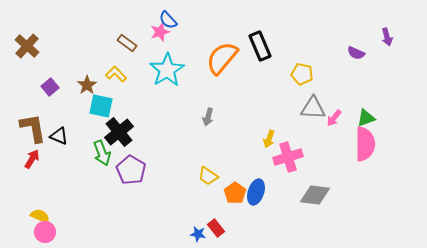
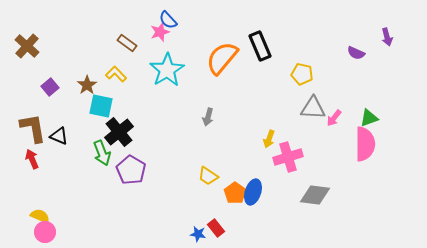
green triangle: moved 3 px right
red arrow: rotated 54 degrees counterclockwise
blue ellipse: moved 3 px left
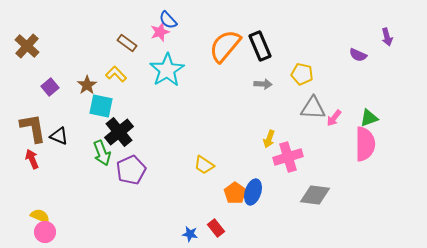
purple semicircle: moved 2 px right, 2 px down
orange semicircle: moved 3 px right, 12 px up
gray arrow: moved 55 px right, 33 px up; rotated 102 degrees counterclockwise
purple pentagon: rotated 16 degrees clockwise
yellow trapezoid: moved 4 px left, 11 px up
blue star: moved 8 px left
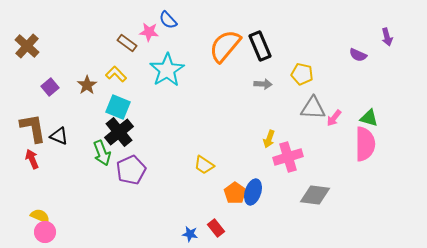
pink star: moved 11 px left; rotated 24 degrees clockwise
cyan square: moved 17 px right, 1 px down; rotated 10 degrees clockwise
green triangle: rotated 36 degrees clockwise
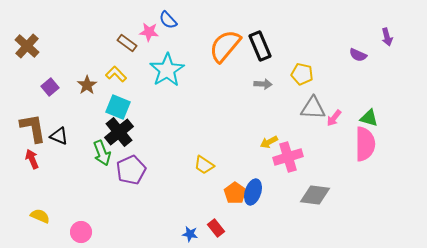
yellow arrow: moved 3 px down; rotated 42 degrees clockwise
pink circle: moved 36 px right
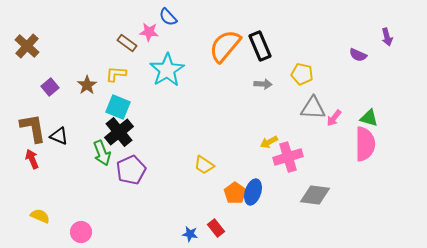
blue semicircle: moved 3 px up
yellow L-shape: rotated 40 degrees counterclockwise
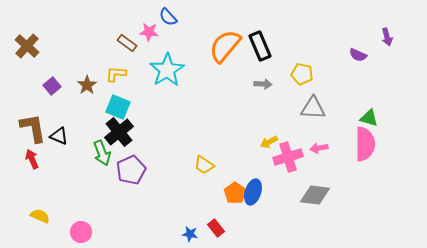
purple square: moved 2 px right, 1 px up
pink arrow: moved 15 px left, 30 px down; rotated 42 degrees clockwise
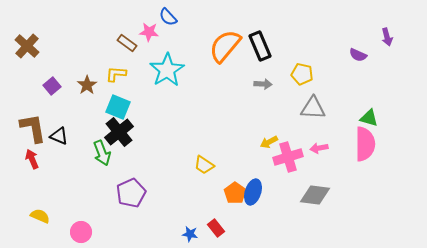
purple pentagon: moved 23 px down
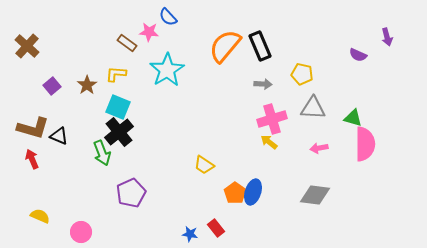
green triangle: moved 16 px left
brown L-shape: rotated 116 degrees clockwise
yellow arrow: rotated 66 degrees clockwise
pink cross: moved 16 px left, 38 px up
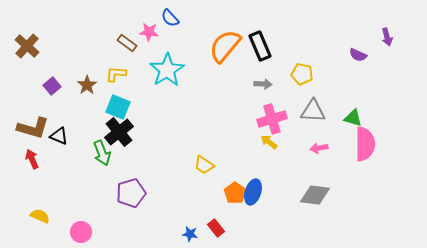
blue semicircle: moved 2 px right, 1 px down
gray triangle: moved 3 px down
purple pentagon: rotated 8 degrees clockwise
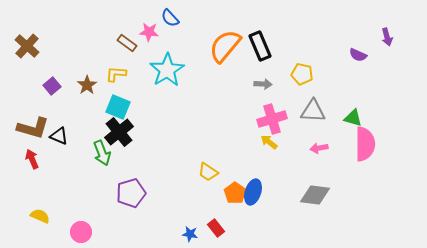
yellow trapezoid: moved 4 px right, 7 px down
